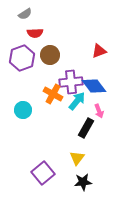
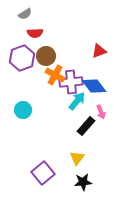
brown circle: moved 4 px left, 1 px down
orange cross: moved 2 px right, 19 px up
pink arrow: moved 2 px right, 1 px down
black rectangle: moved 2 px up; rotated 12 degrees clockwise
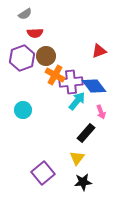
black rectangle: moved 7 px down
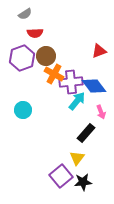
orange cross: moved 1 px left, 1 px up
purple square: moved 18 px right, 3 px down
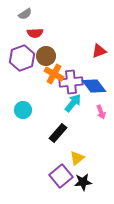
cyan arrow: moved 4 px left, 2 px down
black rectangle: moved 28 px left
yellow triangle: rotated 14 degrees clockwise
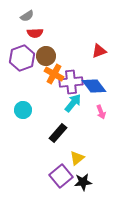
gray semicircle: moved 2 px right, 2 px down
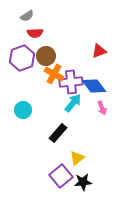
pink arrow: moved 1 px right, 4 px up
